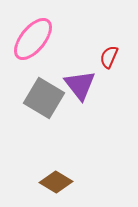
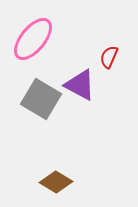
purple triangle: rotated 24 degrees counterclockwise
gray square: moved 3 px left, 1 px down
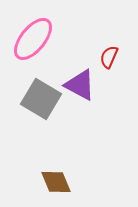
brown diamond: rotated 36 degrees clockwise
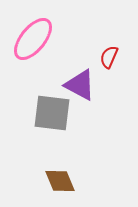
gray square: moved 11 px right, 14 px down; rotated 24 degrees counterclockwise
brown diamond: moved 4 px right, 1 px up
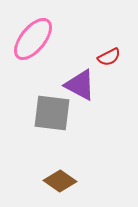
red semicircle: rotated 140 degrees counterclockwise
brown diamond: rotated 32 degrees counterclockwise
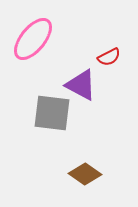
purple triangle: moved 1 px right
brown diamond: moved 25 px right, 7 px up
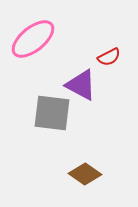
pink ellipse: rotated 12 degrees clockwise
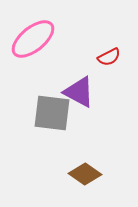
purple triangle: moved 2 px left, 7 px down
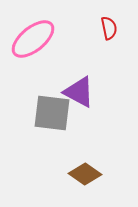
red semicircle: moved 29 px up; rotated 75 degrees counterclockwise
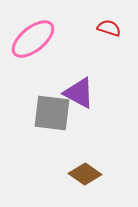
red semicircle: rotated 60 degrees counterclockwise
purple triangle: moved 1 px down
